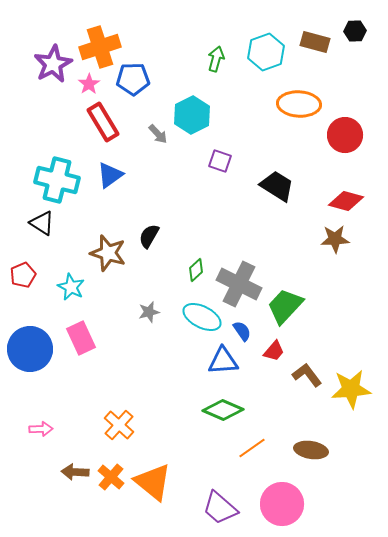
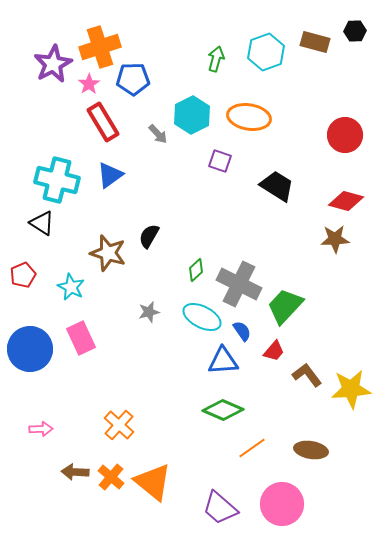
orange ellipse at (299, 104): moved 50 px left, 13 px down; rotated 6 degrees clockwise
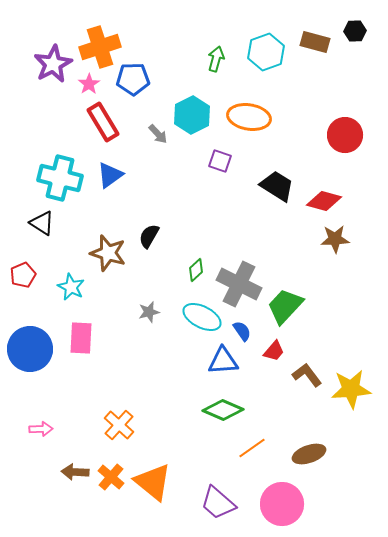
cyan cross at (57, 180): moved 3 px right, 2 px up
red diamond at (346, 201): moved 22 px left
pink rectangle at (81, 338): rotated 28 degrees clockwise
brown ellipse at (311, 450): moved 2 px left, 4 px down; rotated 28 degrees counterclockwise
purple trapezoid at (220, 508): moved 2 px left, 5 px up
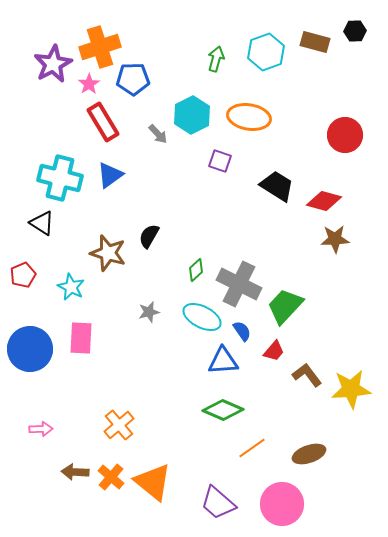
orange cross at (119, 425): rotated 8 degrees clockwise
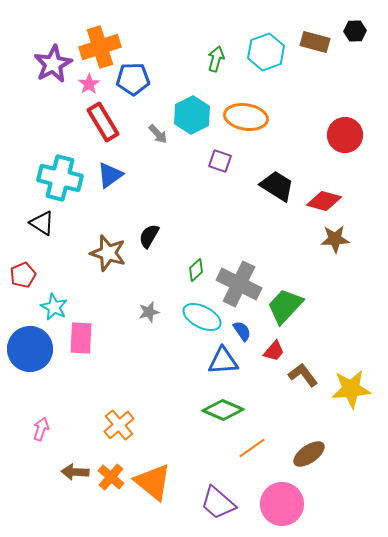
orange ellipse at (249, 117): moved 3 px left
cyan star at (71, 287): moved 17 px left, 20 px down
brown L-shape at (307, 375): moved 4 px left
pink arrow at (41, 429): rotated 70 degrees counterclockwise
brown ellipse at (309, 454): rotated 16 degrees counterclockwise
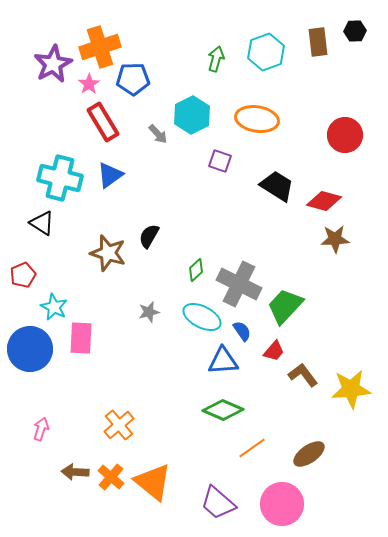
brown rectangle at (315, 42): moved 3 px right; rotated 68 degrees clockwise
orange ellipse at (246, 117): moved 11 px right, 2 px down
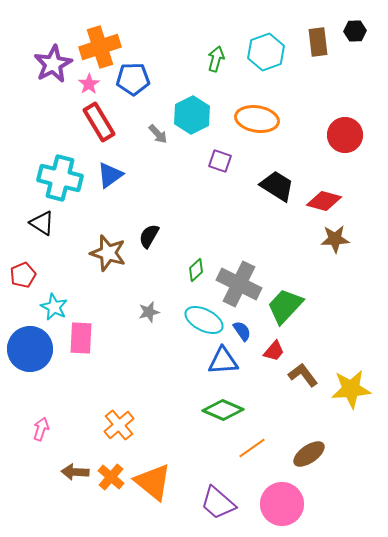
red rectangle at (103, 122): moved 4 px left
cyan ellipse at (202, 317): moved 2 px right, 3 px down
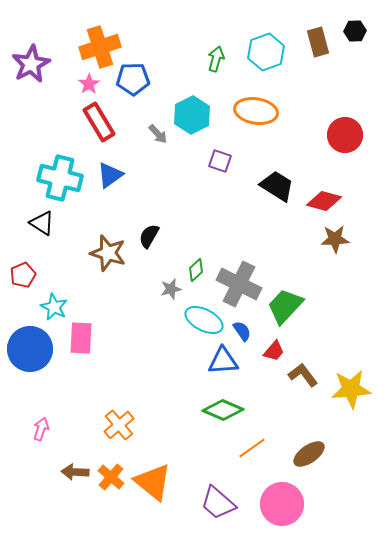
brown rectangle at (318, 42): rotated 8 degrees counterclockwise
purple star at (53, 64): moved 22 px left
orange ellipse at (257, 119): moved 1 px left, 8 px up
gray star at (149, 312): moved 22 px right, 23 px up
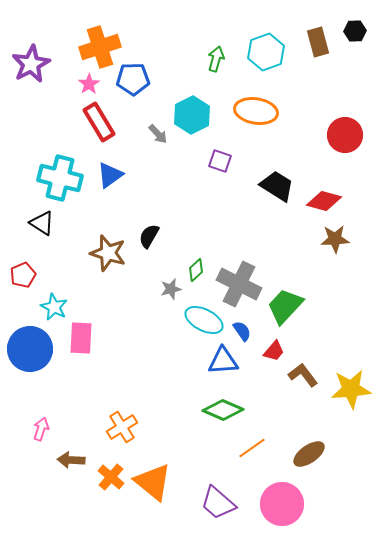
orange cross at (119, 425): moved 3 px right, 2 px down; rotated 8 degrees clockwise
brown arrow at (75, 472): moved 4 px left, 12 px up
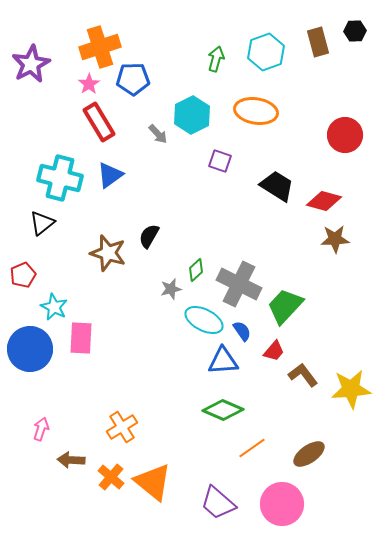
black triangle at (42, 223): rotated 48 degrees clockwise
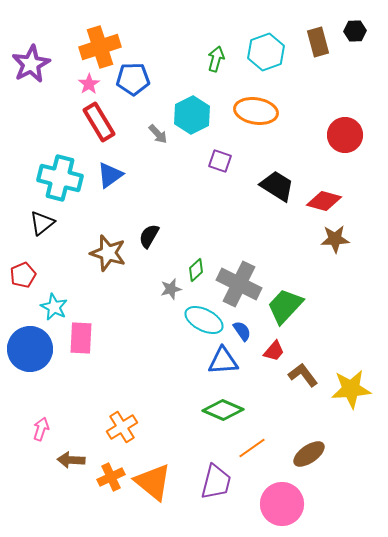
orange cross at (111, 477): rotated 24 degrees clockwise
purple trapezoid at (218, 503): moved 2 px left, 21 px up; rotated 117 degrees counterclockwise
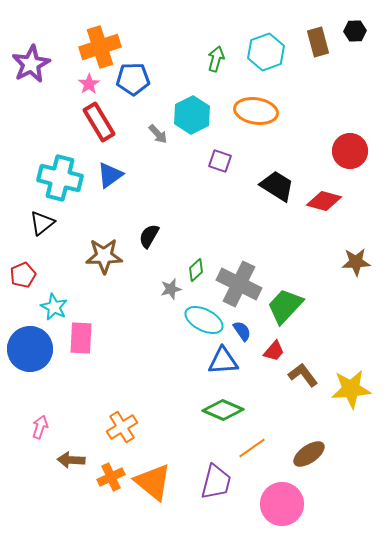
red circle at (345, 135): moved 5 px right, 16 px down
brown star at (335, 239): moved 21 px right, 23 px down
brown star at (108, 253): moved 4 px left, 3 px down; rotated 18 degrees counterclockwise
pink arrow at (41, 429): moved 1 px left, 2 px up
